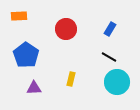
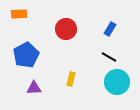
orange rectangle: moved 2 px up
blue pentagon: rotated 10 degrees clockwise
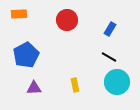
red circle: moved 1 px right, 9 px up
yellow rectangle: moved 4 px right, 6 px down; rotated 24 degrees counterclockwise
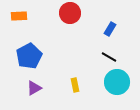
orange rectangle: moved 2 px down
red circle: moved 3 px right, 7 px up
blue pentagon: moved 3 px right, 1 px down
purple triangle: rotated 28 degrees counterclockwise
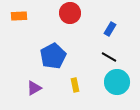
blue pentagon: moved 24 px right
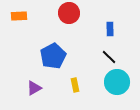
red circle: moved 1 px left
blue rectangle: rotated 32 degrees counterclockwise
black line: rotated 14 degrees clockwise
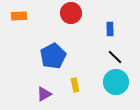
red circle: moved 2 px right
black line: moved 6 px right
cyan circle: moved 1 px left
purple triangle: moved 10 px right, 6 px down
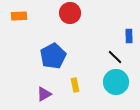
red circle: moved 1 px left
blue rectangle: moved 19 px right, 7 px down
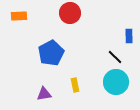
blue pentagon: moved 2 px left, 3 px up
purple triangle: rotated 21 degrees clockwise
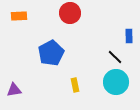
purple triangle: moved 30 px left, 4 px up
